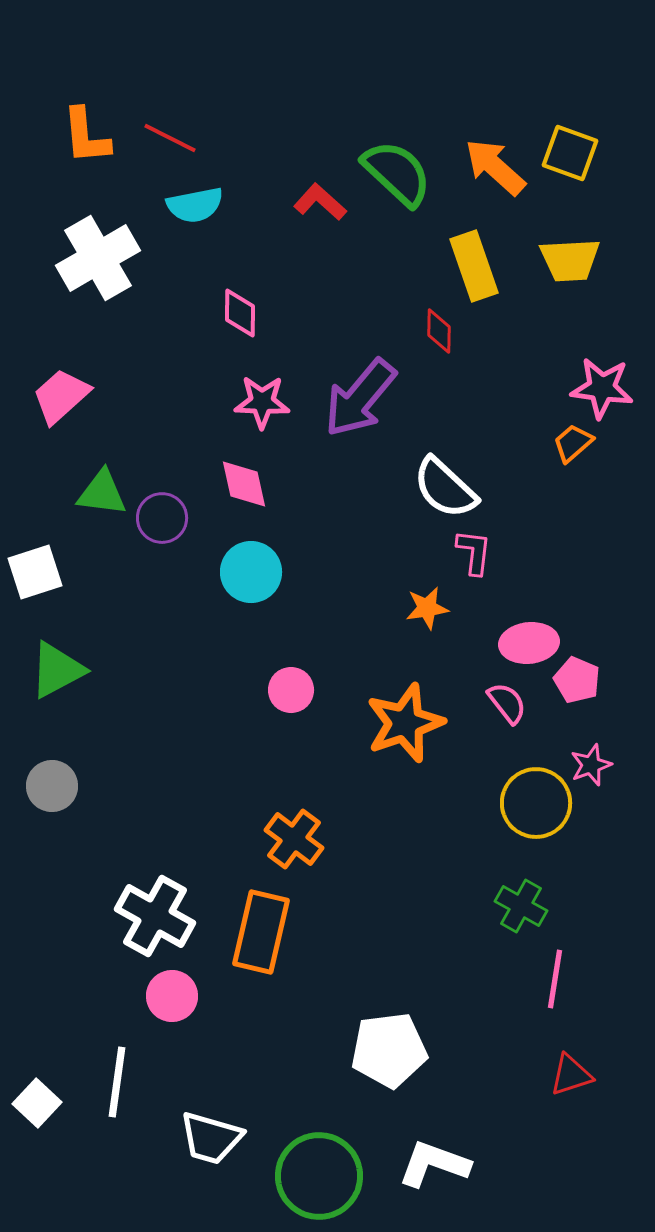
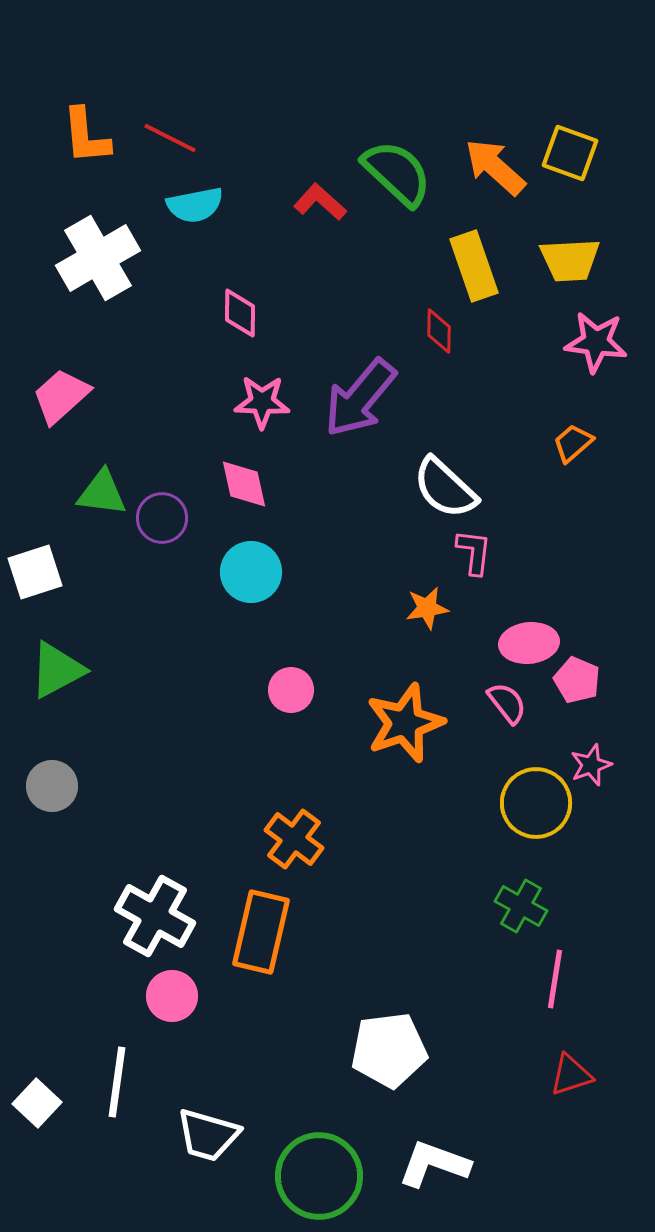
pink star at (602, 388): moved 6 px left, 46 px up
white trapezoid at (211, 1138): moved 3 px left, 3 px up
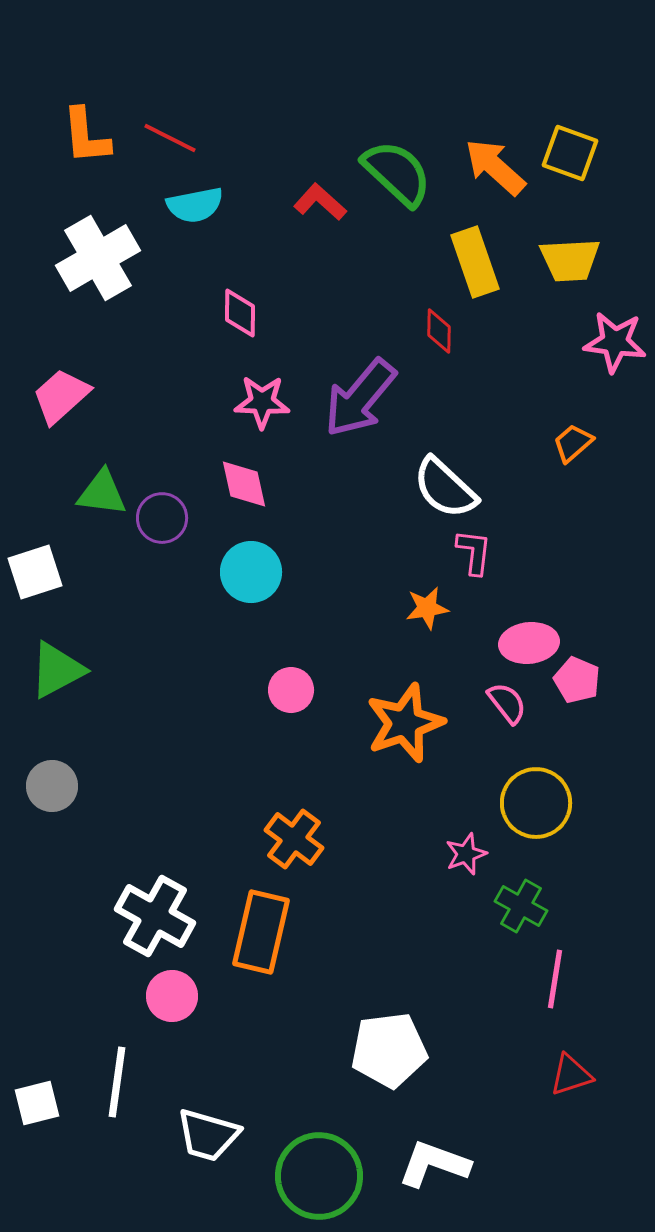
yellow rectangle at (474, 266): moved 1 px right, 4 px up
pink star at (596, 342): moved 19 px right
pink star at (591, 765): moved 125 px left, 89 px down
white square at (37, 1103): rotated 33 degrees clockwise
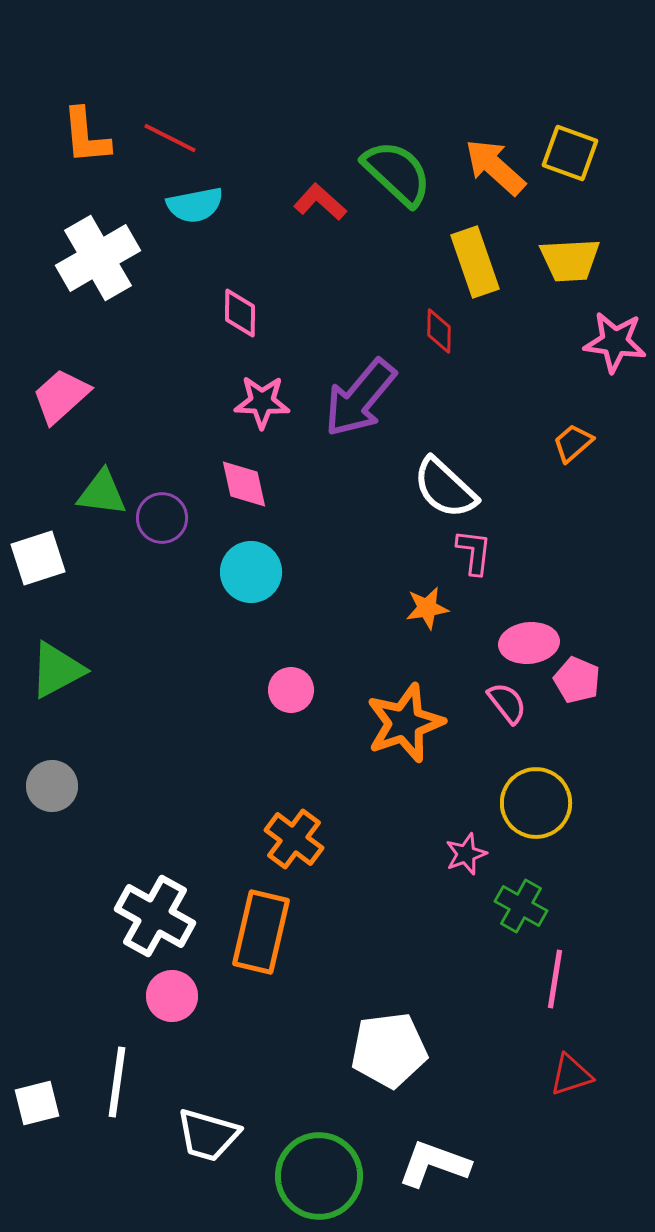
white square at (35, 572): moved 3 px right, 14 px up
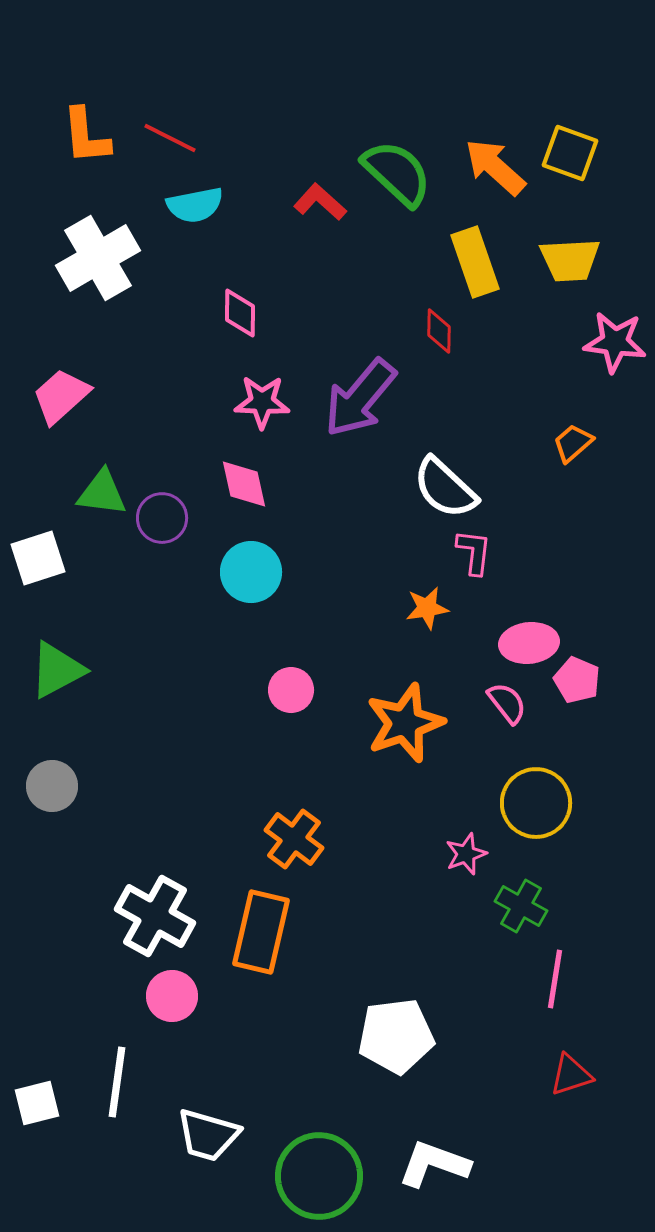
white pentagon at (389, 1050): moved 7 px right, 14 px up
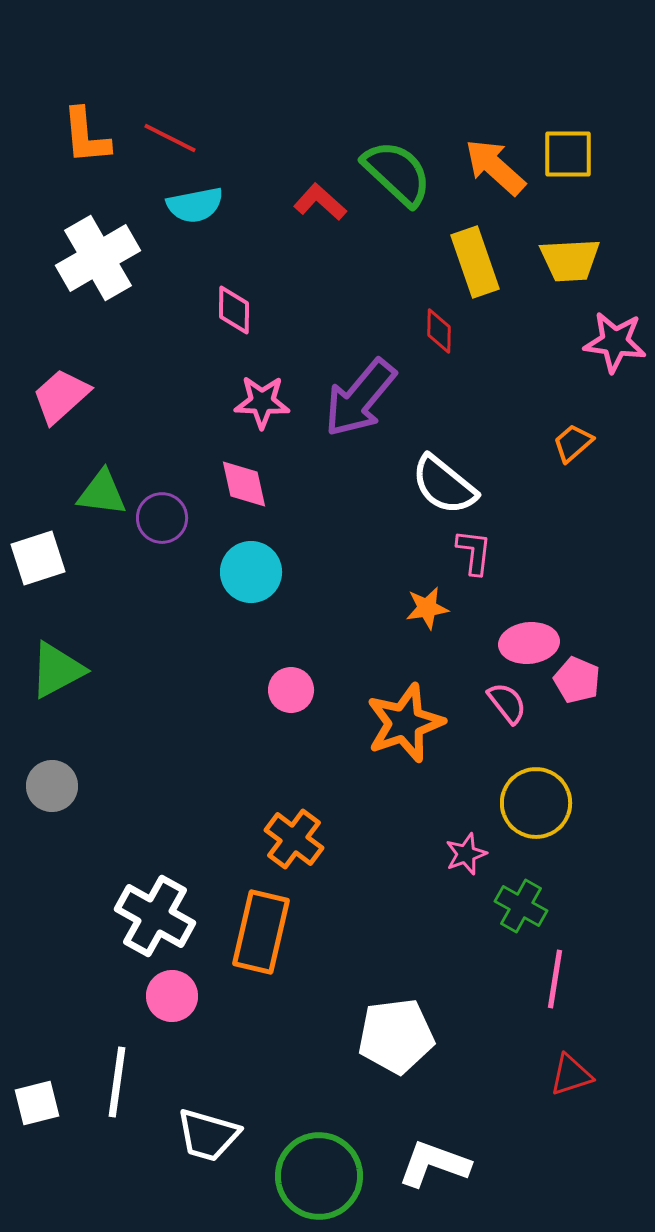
yellow square at (570, 153): moved 2 px left, 1 px down; rotated 20 degrees counterclockwise
pink diamond at (240, 313): moved 6 px left, 3 px up
white semicircle at (445, 488): moved 1 px left, 3 px up; rotated 4 degrees counterclockwise
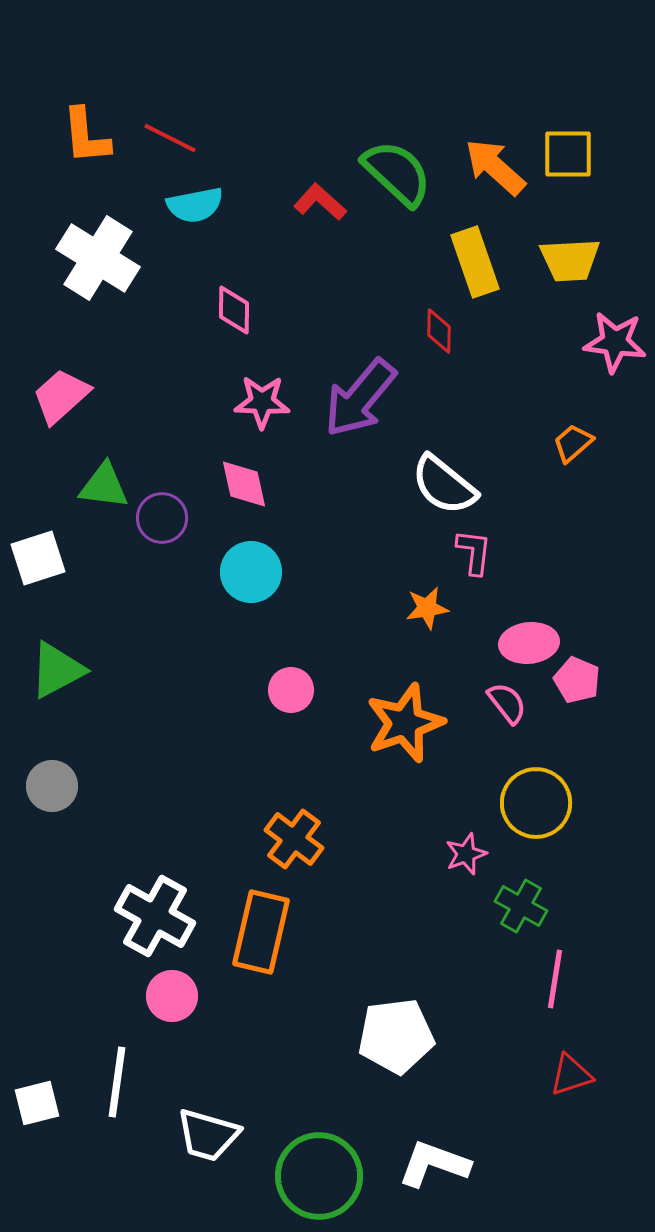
white cross at (98, 258): rotated 28 degrees counterclockwise
green triangle at (102, 493): moved 2 px right, 7 px up
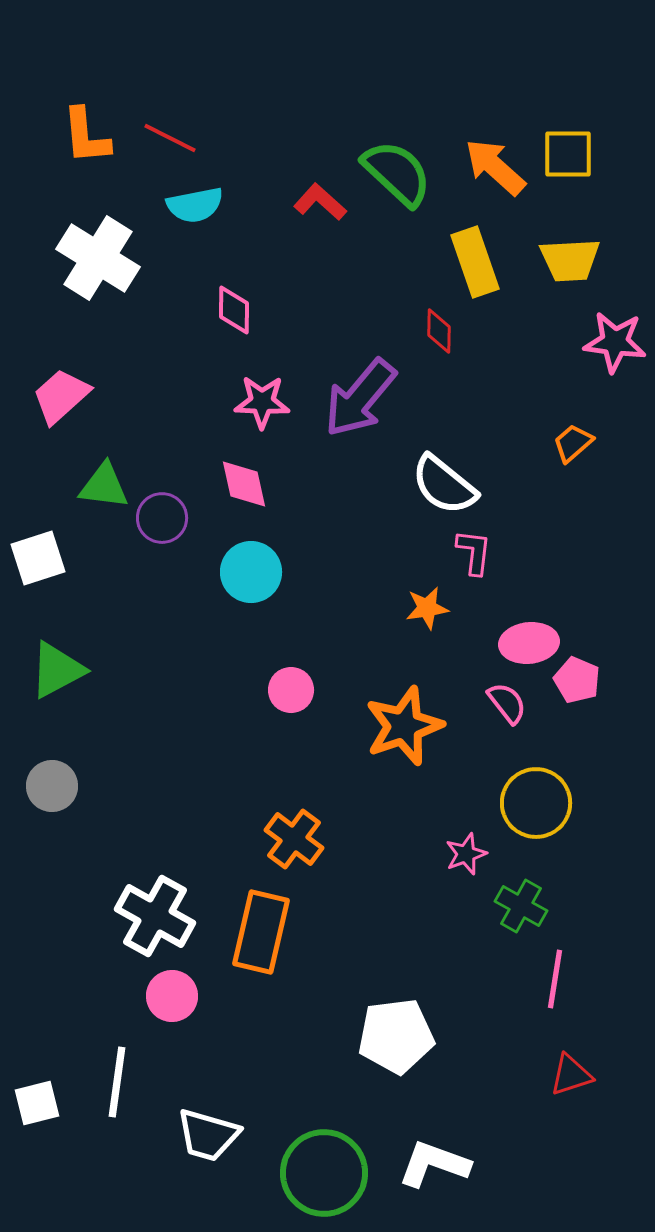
orange star at (405, 723): moved 1 px left, 3 px down
green circle at (319, 1176): moved 5 px right, 3 px up
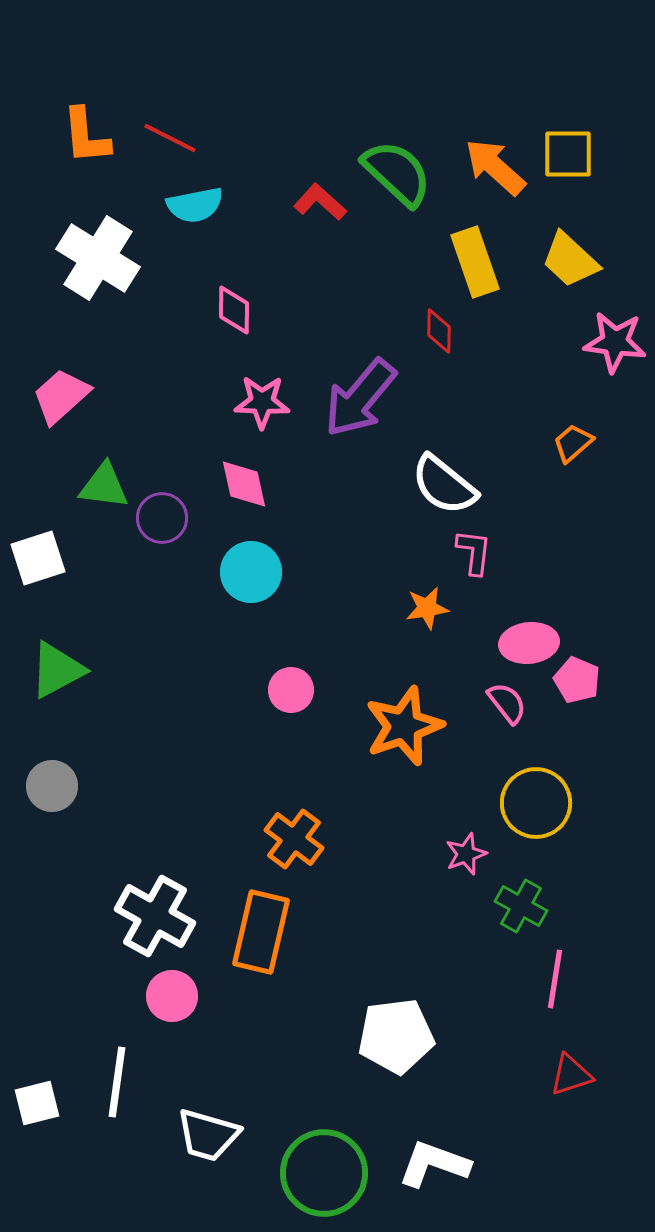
yellow trapezoid at (570, 260): rotated 46 degrees clockwise
